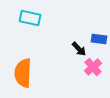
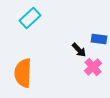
cyan rectangle: rotated 55 degrees counterclockwise
black arrow: moved 1 px down
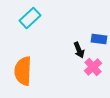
black arrow: rotated 21 degrees clockwise
orange semicircle: moved 2 px up
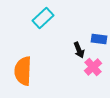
cyan rectangle: moved 13 px right
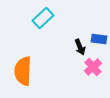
black arrow: moved 1 px right, 3 px up
